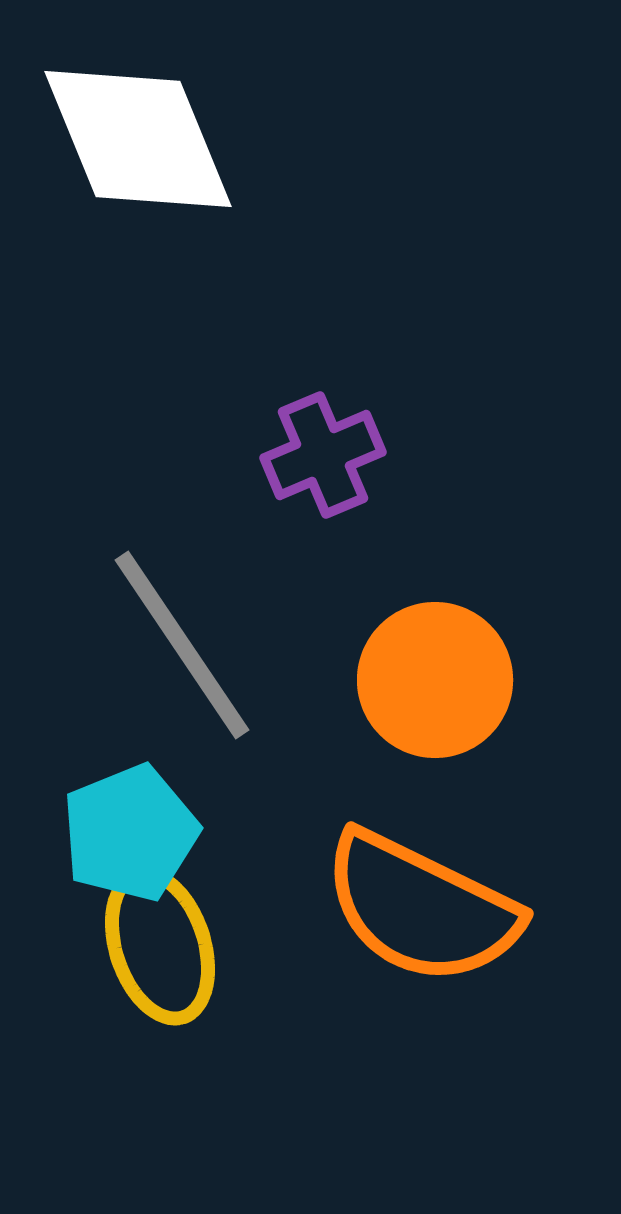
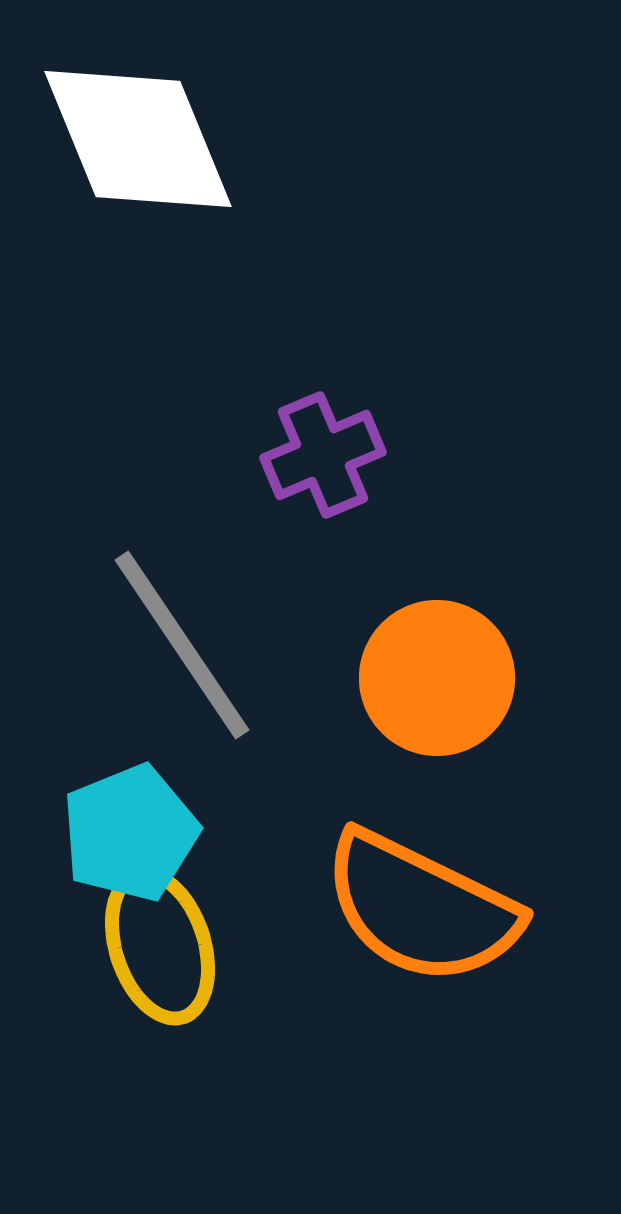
orange circle: moved 2 px right, 2 px up
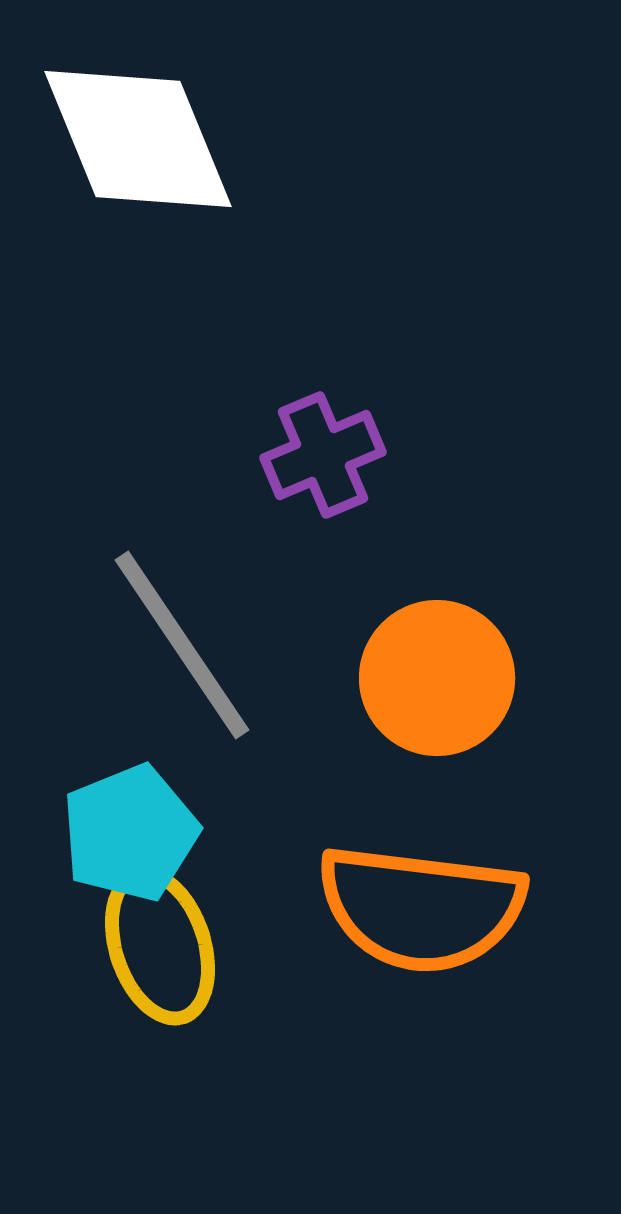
orange semicircle: rotated 19 degrees counterclockwise
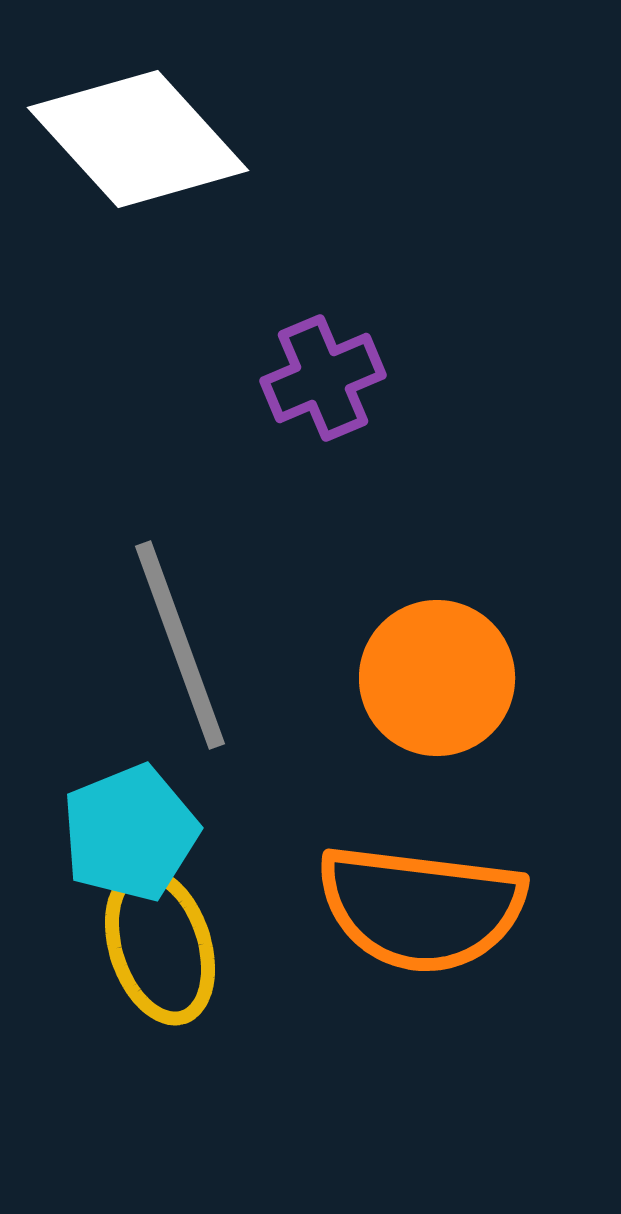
white diamond: rotated 20 degrees counterclockwise
purple cross: moved 77 px up
gray line: moved 2 px left; rotated 14 degrees clockwise
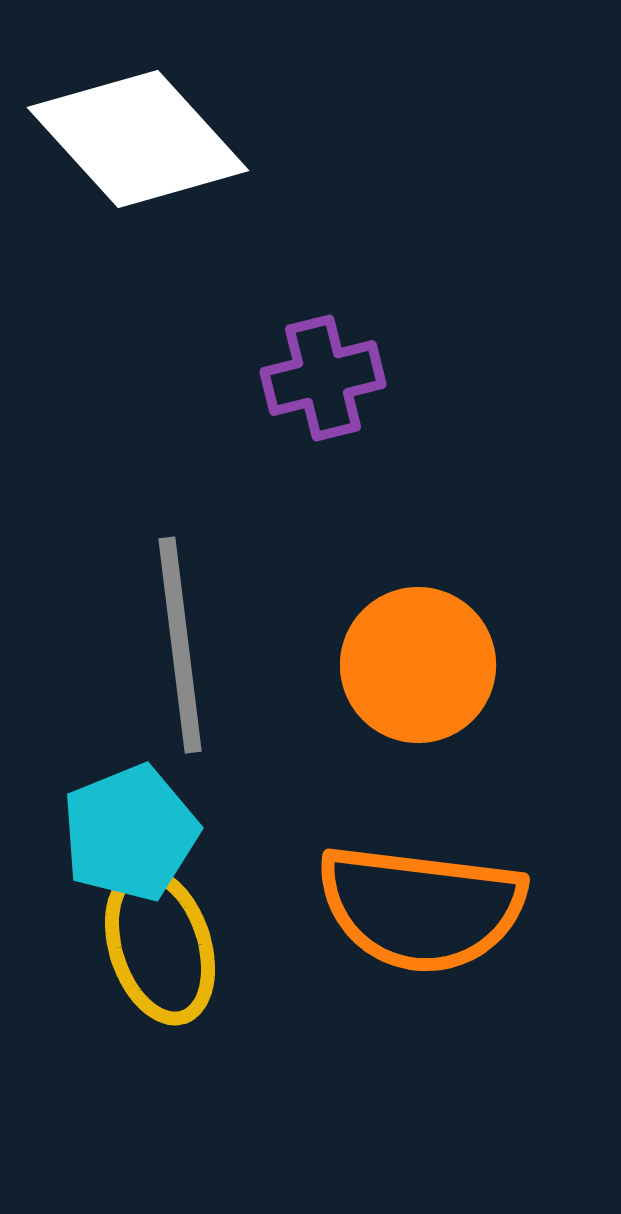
purple cross: rotated 9 degrees clockwise
gray line: rotated 13 degrees clockwise
orange circle: moved 19 px left, 13 px up
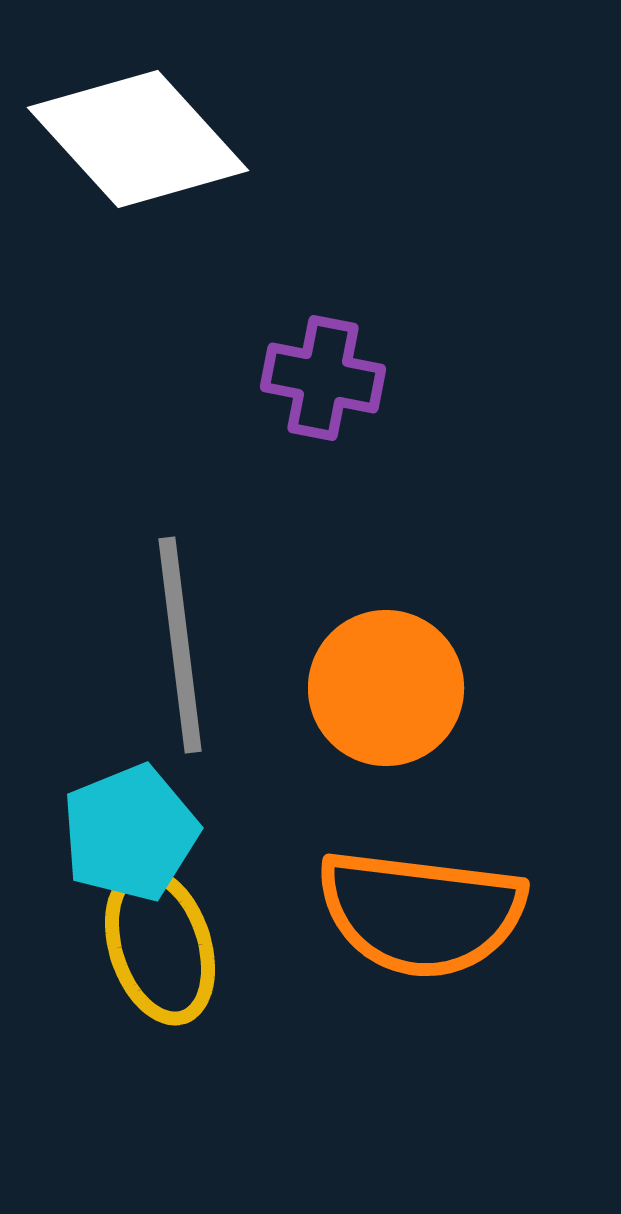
purple cross: rotated 25 degrees clockwise
orange circle: moved 32 px left, 23 px down
orange semicircle: moved 5 px down
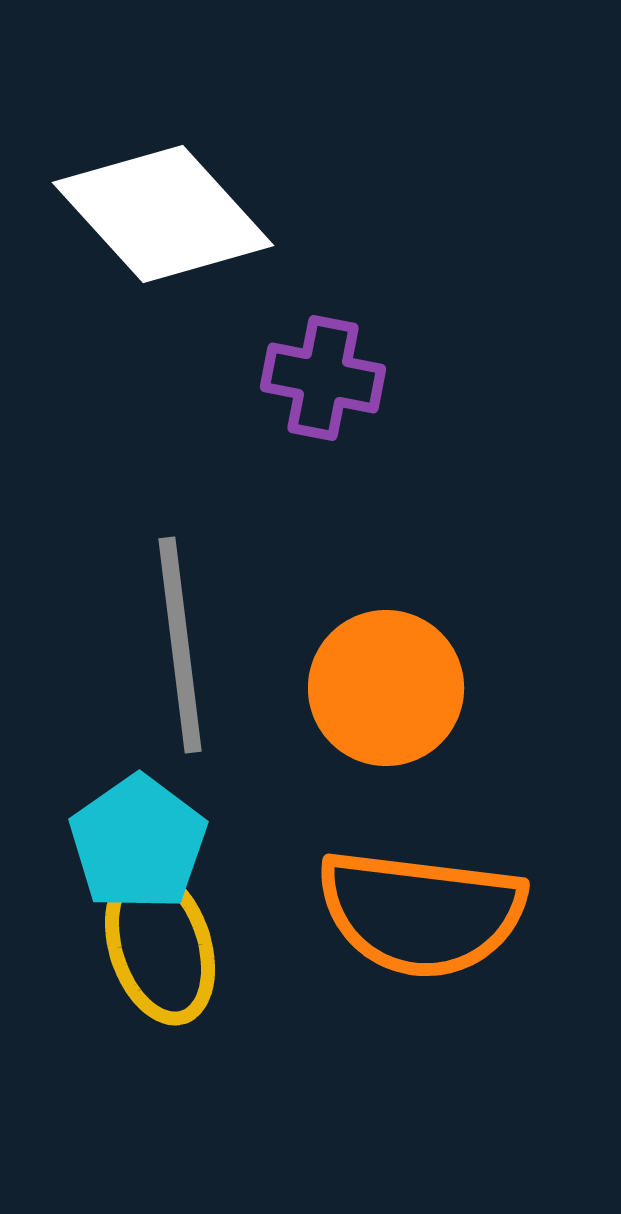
white diamond: moved 25 px right, 75 px down
cyan pentagon: moved 8 px right, 10 px down; rotated 13 degrees counterclockwise
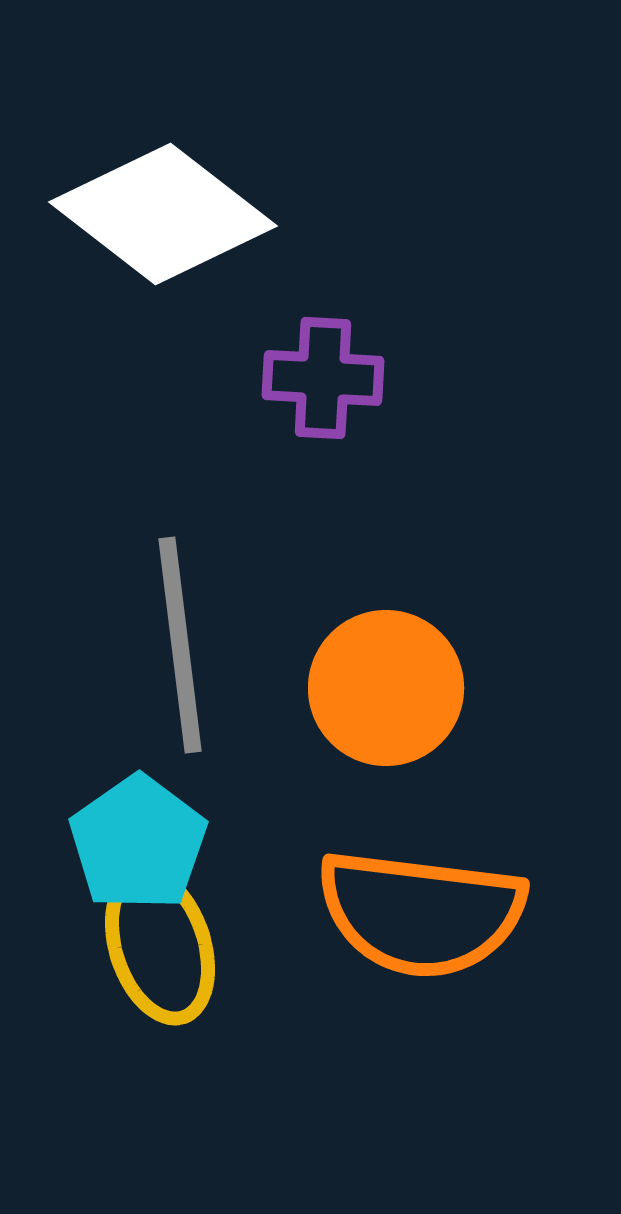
white diamond: rotated 10 degrees counterclockwise
purple cross: rotated 8 degrees counterclockwise
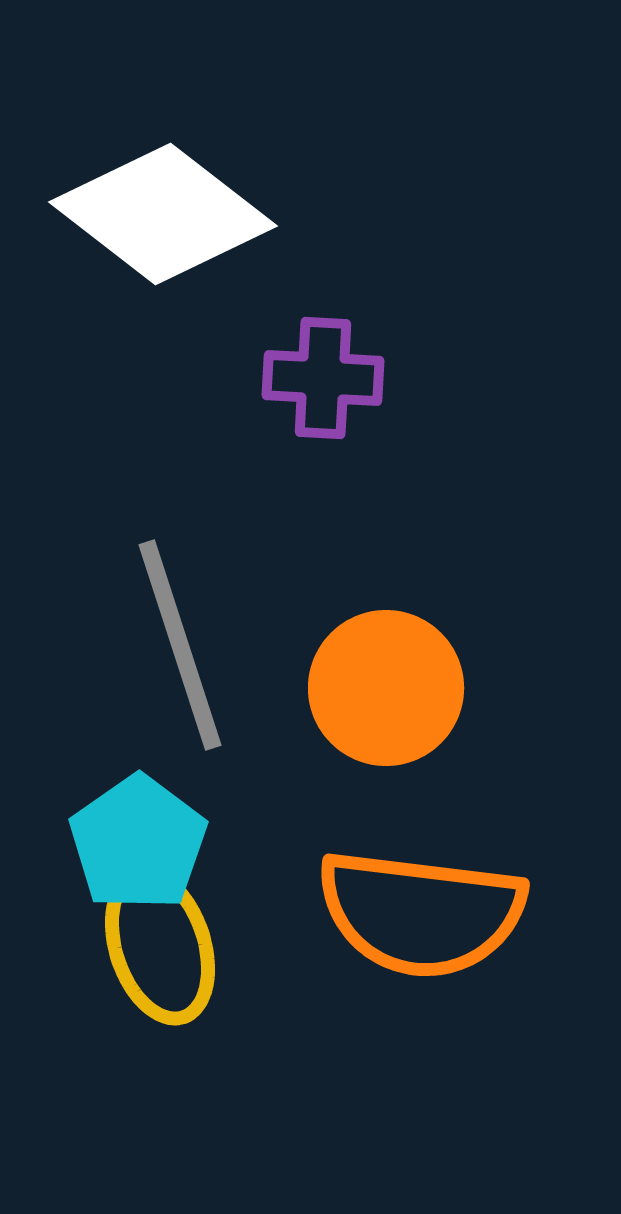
gray line: rotated 11 degrees counterclockwise
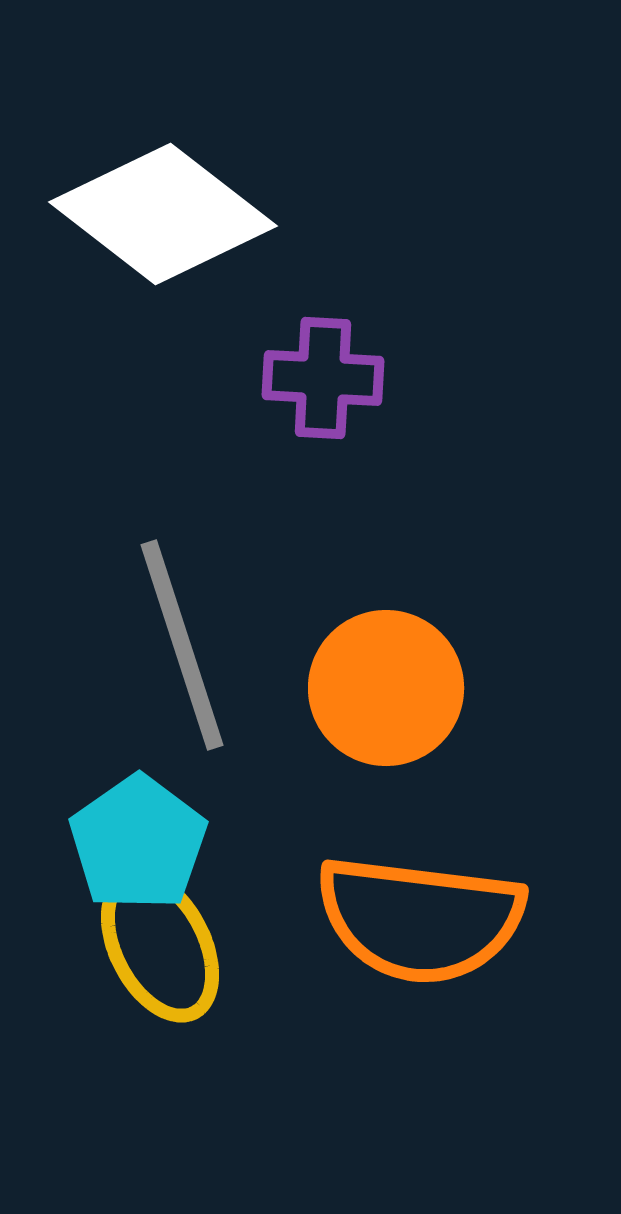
gray line: moved 2 px right
orange semicircle: moved 1 px left, 6 px down
yellow ellipse: rotated 9 degrees counterclockwise
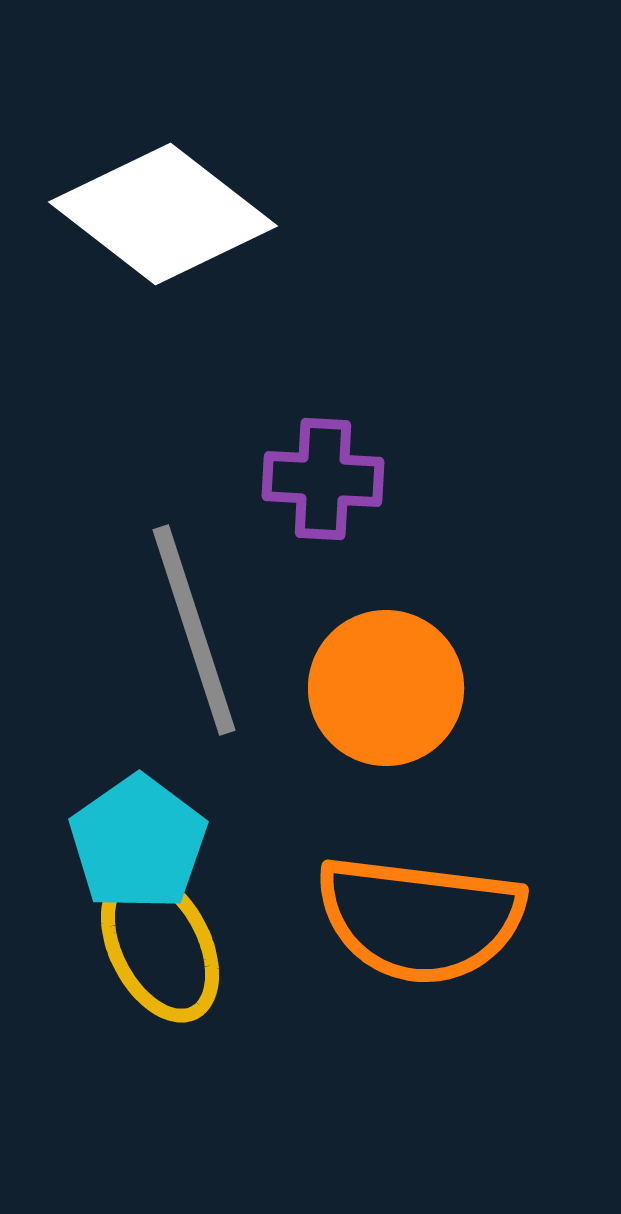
purple cross: moved 101 px down
gray line: moved 12 px right, 15 px up
